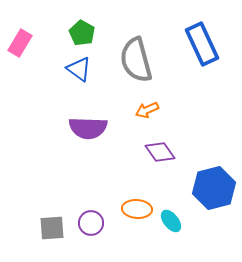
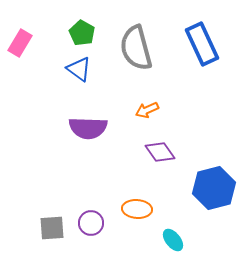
gray semicircle: moved 12 px up
cyan ellipse: moved 2 px right, 19 px down
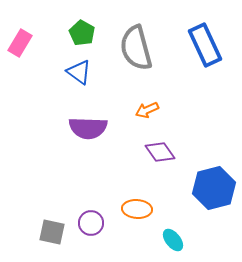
blue rectangle: moved 3 px right, 1 px down
blue triangle: moved 3 px down
gray square: moved 4 px down; rotated 16 degrees clockwise
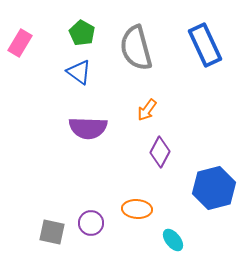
orange arrow: rotated 30 degrees counterclockwise
purple diamond: rotated 64 degrees clockwise
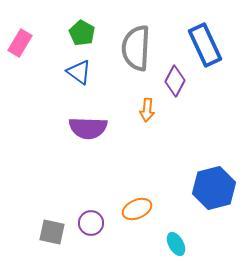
gray semicircle: rotated 18 degrees clockwise
orange arrow: rotated 30 degrees counterclockwise
purple diamond: moved 15 px right, 71 px up
orange ellipse: rotated 28 degrees counterclockwise
cyan ellipse: moved 3 px right, 4 px down; rotated 10 degrees clockwise
